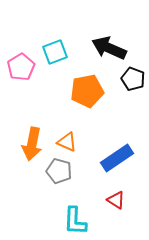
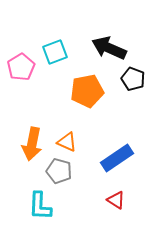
cyan L-shape: moved 35 px left, 15 px up
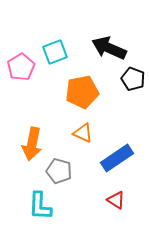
orange pentagon: moved 5 px left, 1 px down
orange triangle: moved 16 px right, 9 px up
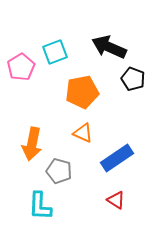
black arrow: moved 1 px up
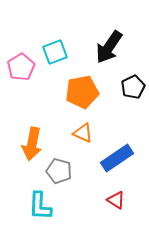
black arrow: rotated 80 degrees counterclockwise
black pentagon: moved 8 px down; rotated 25 degrees clockwise
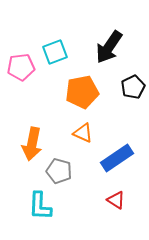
pink pentagon: rotated 24 degrees clockwise
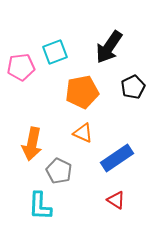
gray pentagon: rotated 10 degrees clockwise
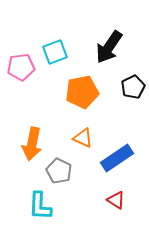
orange triangle: moved 5 px down
